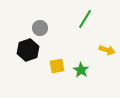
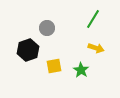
green line: moved 8 px right
gray circle: moved 7 px right
yellow arrow: moved 11 px left, 2 px up
yellow square: moved 3 px left
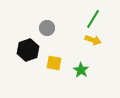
yellow arrow: moved 3 px left, 8 px up
yellow square: moved 3 px up; rotated 21 degrees clockwise
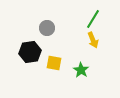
yellow arrow: rotated 49 degrees clockwise
black hexagon: moved 2 px right, 2 px down; rotated 10 degrees clockwise
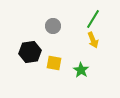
gray circle: moved 6 px right, 2 px up
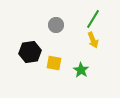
gray circle: moved 3 px right, 1 px up
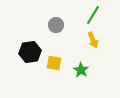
green line: moved 4 px up
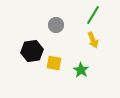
black hexagon: moved 2 px right, 1 px up
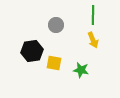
green line: rotated 30 degrees counterclockwise
green star: rotated 21 degrees counterclockwise
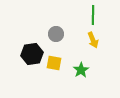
gray circle: moved 9 px down
black hexagon: moved 3 px down
green star: rotated 28 degrees clockwise
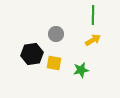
yellow arrow: rotated 98 degrees counterclockwise
green star: rotated 21 degrees clockwise
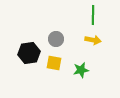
gray circle: moved 5 px down
yellow arrow: rotated 42 degrees clockwise
black hexagon: moved 3 px left, 1 px up
